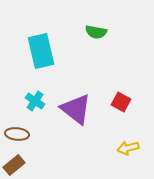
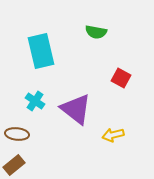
red square: moved 24 px up
yellow arrow: moved 15 px left, 13 px up
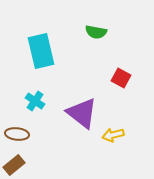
purple triangle: moved 6 px right, 4 px down
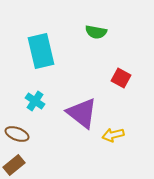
brown ellipse: rotated 15 degrees clockwise
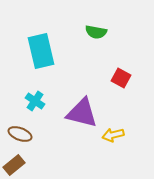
purple triangle: rotated 24 degrees counterclockwise
brown ellipse: moved 3 px right
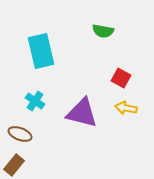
green semicircle: moved 7 px right, 1 px up
yellow arrow: moved 13 px right, 27 px up; rotated 25 degrees clockwise
brown rectangle: rotated 10 degrees counterclockwise
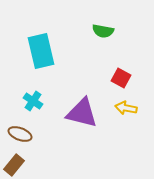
cyan cross: moved 2 px left
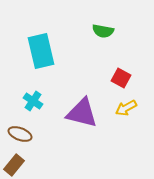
yellow arrow: rotated 40 degrees counterclockwise
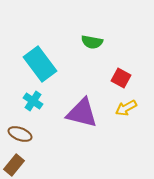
green semicircle: moved 11 px left, 11 px down
cyan rectangle: moved 1 px left, 13 px down; rotated 24 degrees counterclockwise
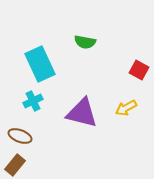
green semicircle: moved 7 px left
cyan rectangle: rotated 12 degrees clockwise
red square: moved 18 px right, 8 px up
cyan cross: rotated 30 degrees clockwise
brown ellipse: moved 2 px down
brown rectangle: moved 1 px right
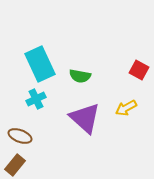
green semicircle: moved 5 px left, 34 px down
cyan cross: moved 3 px right, 2 px up
purple triangle: moved 3 px right, 5 px down; rotated 28 degrees clockwise
